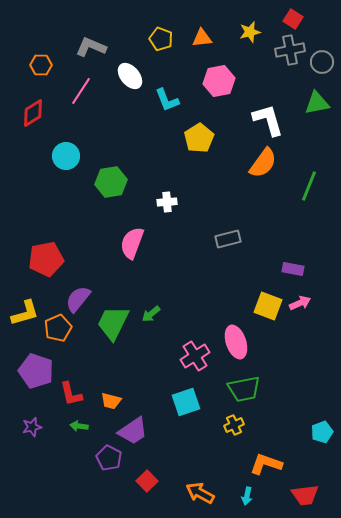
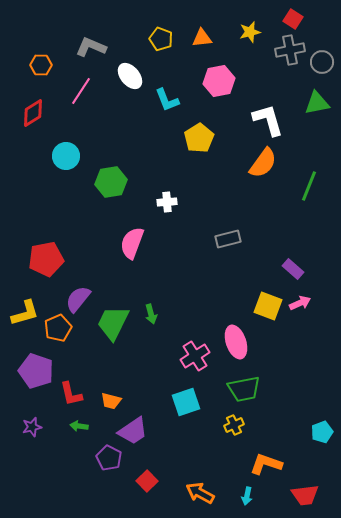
purple rectangle at (293, 269): rotated 30 degrees clockwise
green arrow at (151, 314): rotated 66 degrees counterclockwise
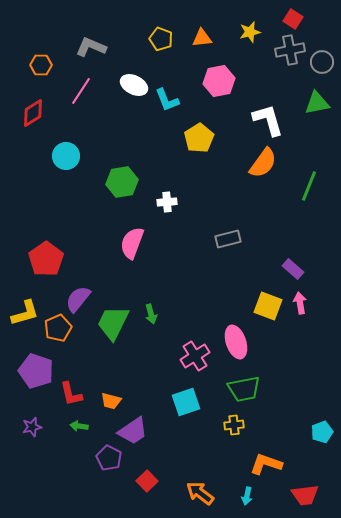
white ellipse at (130, 76): moved 4 px right, 9 px down; rotated 24 degrees counterclockwise
green hexagon at (111, 182): moved 11 px right
red pentagon at (46, 259): rotated 24 degrees counterclockwise
pink arrow at (300, 303): rotated 75 degrees counterclockwise
yellow cross at (234, 425): rotated 18 degrees clockwise
orange arrow at (200, 493): rotated 8 degrees clockwise
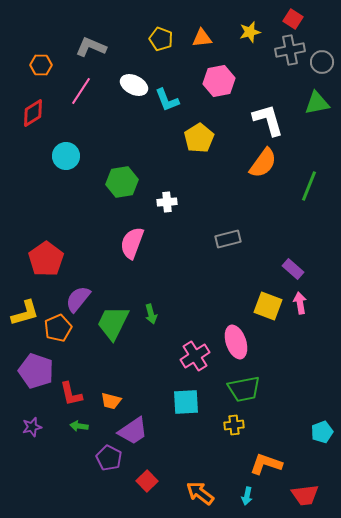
cyan square at (186, 402): rotated 16 degrees clockwise
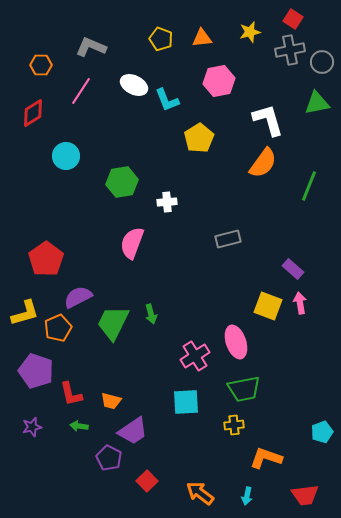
purple semicircle at (78, 299): moved 2 px up; rotated 24 degrees clockwise
orange L-shape at (266, 464): moved 6 px up
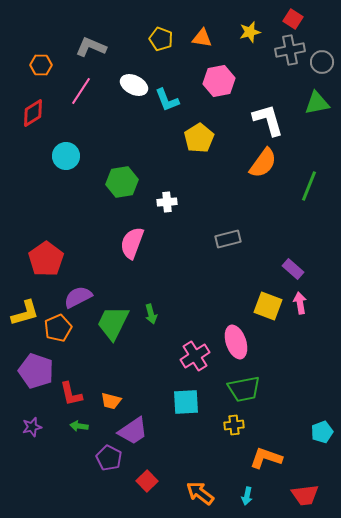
orange triangle at (202, 38): rotated 15 degrees clockwise
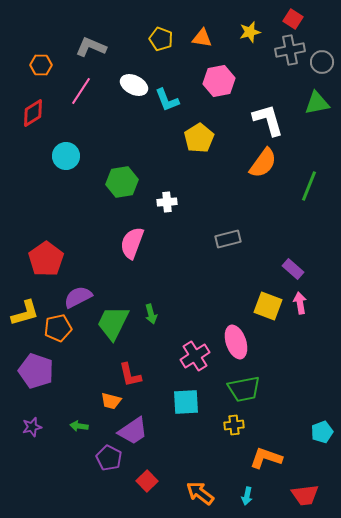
orange pentagon at (58, 328): rotated 12 degrees clockwise
red L-shape at (71, 394): moved 59 px right, 19 px up
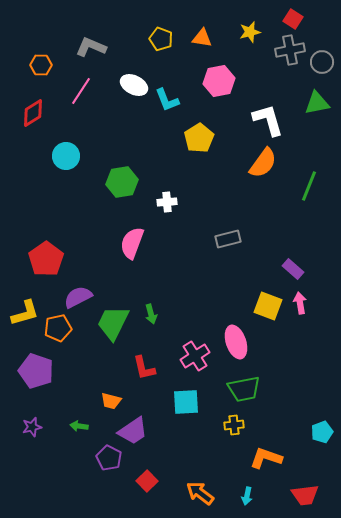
red L-shape at (130, 375): moved 14 px right, 7 px up
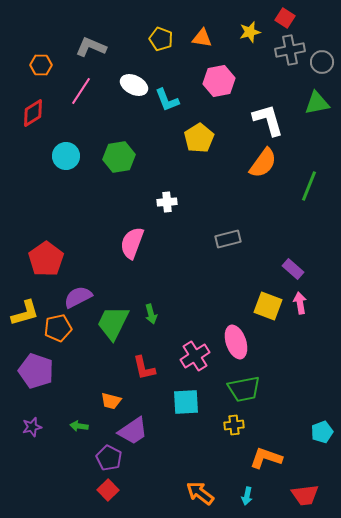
red square at (293, 19): moved 8 px left, 1 px up
green hexagon at (122, 182): moved 3 px left, 25 px up
red square at (147, 481): moved 39 px left, 9 px down
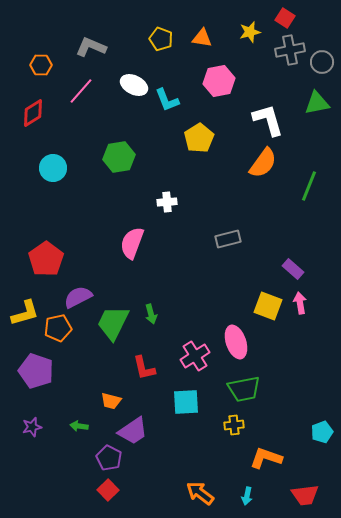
pink line at (81, 91): rotated 8 degrees clockwise
cyan circle at (66, 156): moved 13 px left, 12 px down
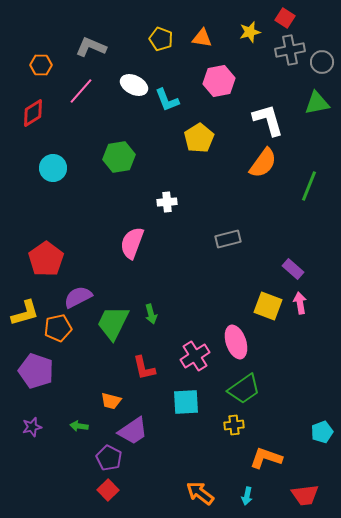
green trapezoid at (244, 389): rotated 24 degrees counterclockwise
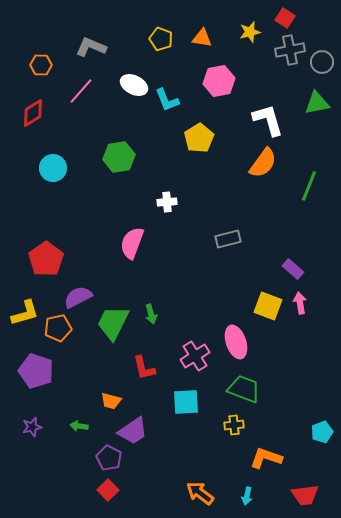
green trapezoid at (244, 389): rotated 124 degrees counterclockwise
